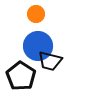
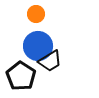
black trapezoid: rotated 45 degrees counterclockwise
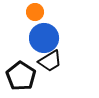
orange circle: moved 1 px left, 2 px up
blue circle: moved 6 px right, 8 px up
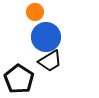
blue circle: moved 2 px right, 1 px up
black pentagon: moved 2 px left, 3 px down
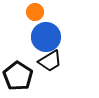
black pentagon: moved 1 px left, 3 px up
